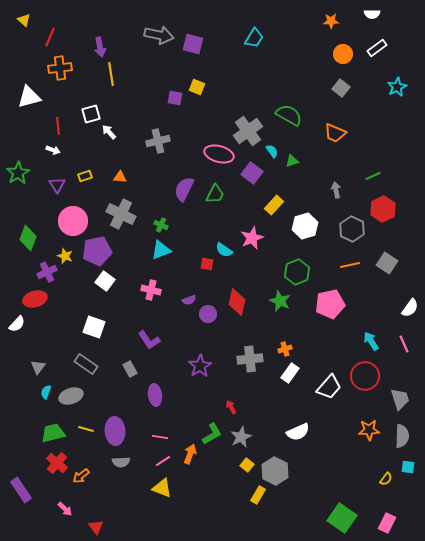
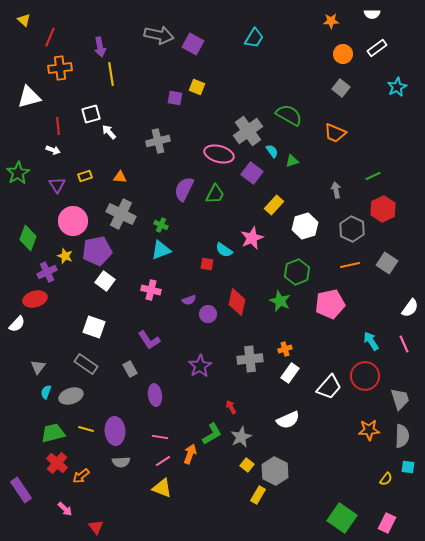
purple square at (193, 44): rotated 15 degrees clockwise
white semicircle at (298, 432): moved 10 px left, 12 px up
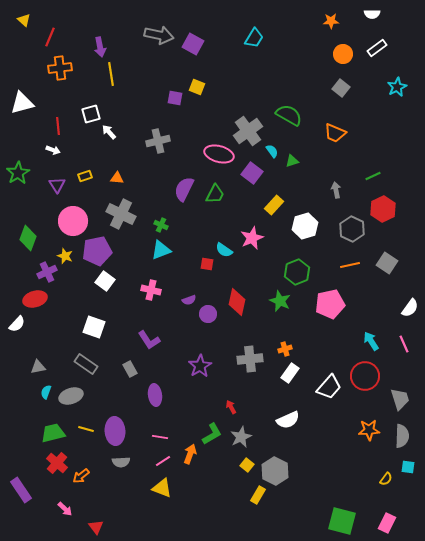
white triangle at (29, 97): moved 7 px left, 6 px down
orange triangle at (120, 177): moved 3 px left, 1 px down
gray triangle at (38, 367): rotated 42 degrees clockwise
green square at (342, 518): moved 3 px down; rotated 20 degrees counterclockwise
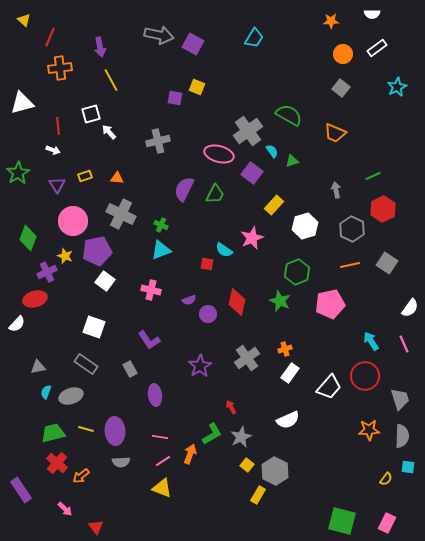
yellow line at (111, 74): moved 6 px down; rotated 20 degrees counterclockwise
gray cross at (250, 359): moved 3 px left, 1 px up; rotated 30 degrees counterclockwise
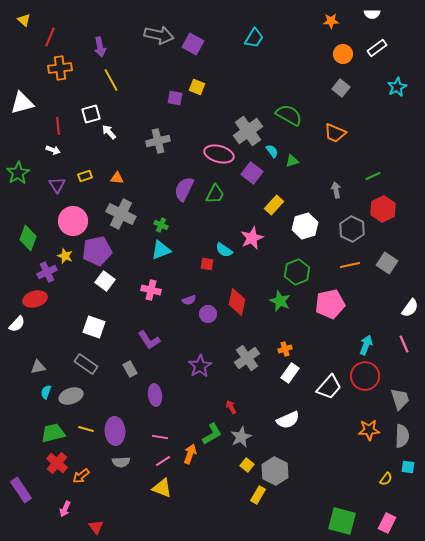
cyan arrow at (371, 341): moved 5 px left, 4 px down; rotated 54 degrees clockwise
pink arrow at (65, 509): rotated 70 degrees clockwise
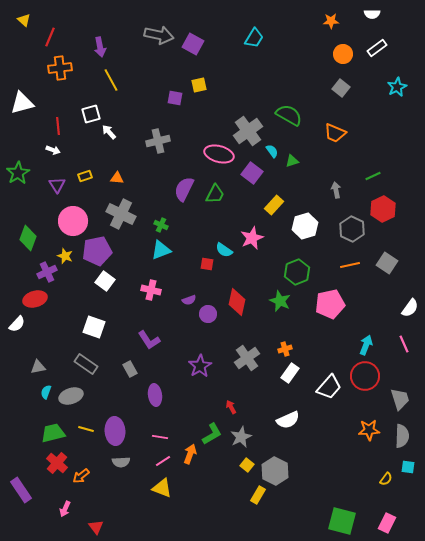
yellow square at (197, 87): moved 2 px right, 2 px up; rotated 35 degrees counterclockwise
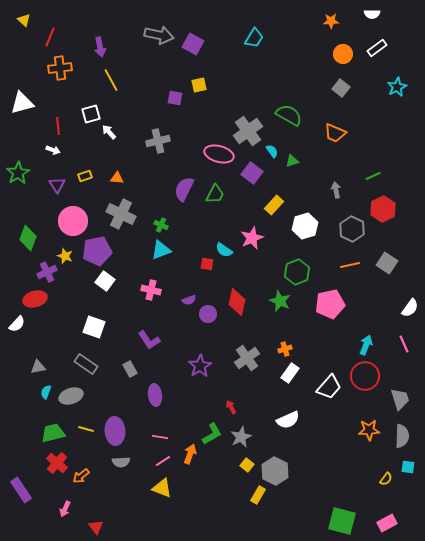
pink rectangle at (387, 523): rotated 36 degrees clockwise
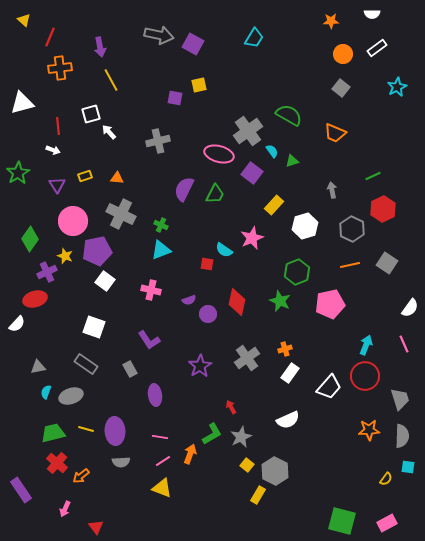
gray arrow at (336, 190): moved 4 px left
green diamond at (28, 238): moved 2 px right, 1 px down; rotated 15 degrees clockwise
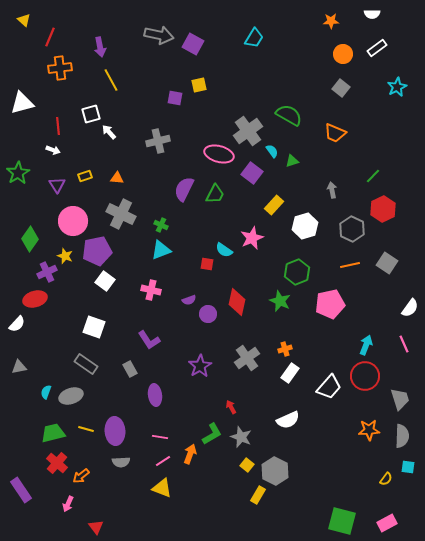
green line at (373, 176): rotated 21 degrees counterclockwise
gray triangle at (38, 367): moved 19 px left
gray star at (241, 437): rotated 25 degrees counterclockwise
pink arrow at (65, 509): moved 3 px right, 5 px up
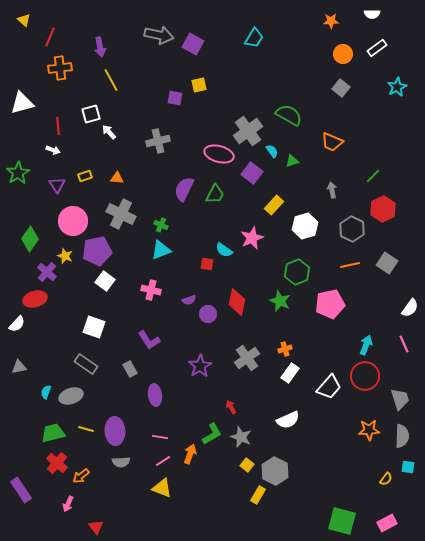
orange trapezoid at (335, 133): moved 3 px left, 9 px down
purple cross at (47, 272): rotated 24 degrees counterclockwise
